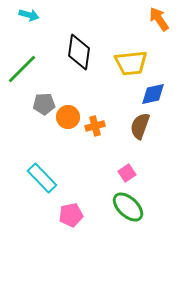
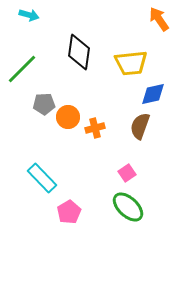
orange cross: moved 2 px down
pink pentagon: moved 2 px left, 3 px up; rotated 20 degrees counterclockwise
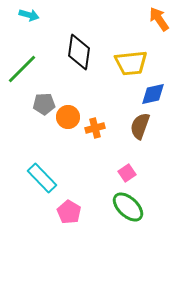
pink pentagon: rotated 10 degrees counterclockwise
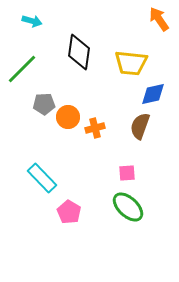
cyan arrow: moved 3 px right, 6 px down
yellow trapezoid: rotated 12 degrees clockwise
pink square: rotated 30 degrees clockwise
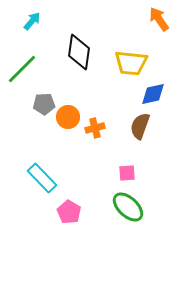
cyan arrow: rotated 66 degrees counterclockwise
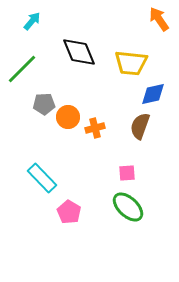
black diamond: rotated 30 degrees counterclockwise
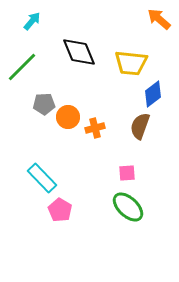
orange arrow: rotated 15 degrees counterclockwise
green line: moved 2 px up
blue diamond: rotated 24 degrees counterclockwise
pink pentagon: moved 9 px left, 2 px up
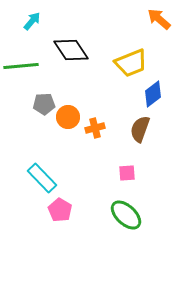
black diamond: moved 8 px left, 2 px up; rotated 12 degrees counterclockwise
yellow trapezoid: rotated 28 degrees counterclockwise
green line: moved 1 px left, 1 px up; rotated 40 degrees clockwise
brown semicircle: moved 3 px down
green ellipse: moved 2 px left, 8 px down
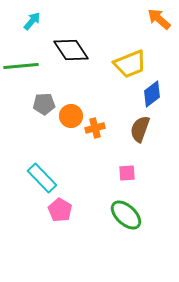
yellow trapezoid: moved 1 px left, 1 px down
blue diamond: moved 1 px left
orange circle: moved 3 px right, 1 px up
